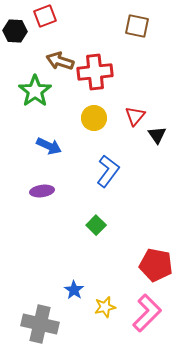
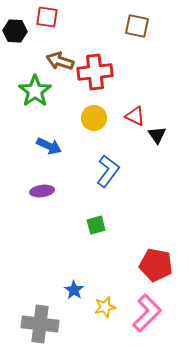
red square: moved 2 px right, 1 px down; rotated 30 degrees clockwise
red triangle: rotated 45 degrees counterclockwise
green square: rotated 30 degrees clockwise
gray cross: rotated 6 degrees counterclockwise
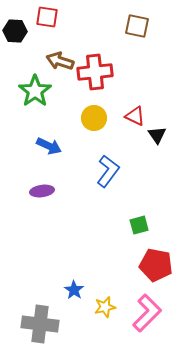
green square: moved 43 px right
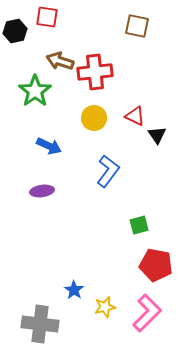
black hexagon: rotated 15 degrees counterclockwise
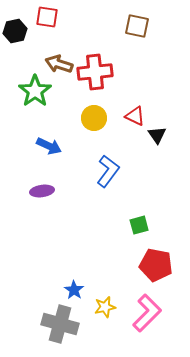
brown arrow: moved 1 px left, 3 px down
gray cross: moved 20 px right; rotated 9 degrees clockwise
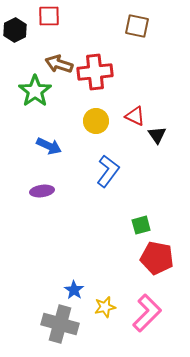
red square: moved 2 px right, 1 px up; rotated 10 degrees counterclockwise
black hexagon: moved 1 px up; rotated 15 degrees counterclockwise
yellow circle: moved 2 px right, 3 px down
green square: moved 2 px right
red pentagon: moved 1 px right, 7 px up
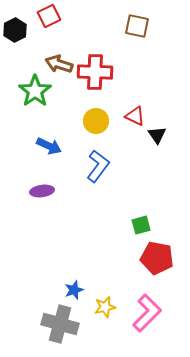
red square: rotated 25 degrees counterclockwise
red cross: rotated 8 degrees clockwise
blue L-shape: moved 10 px left, 5 px up
blue star: rotated 18 degrees clockwise
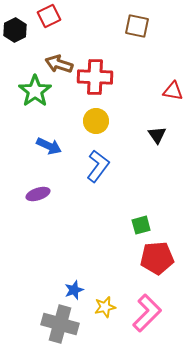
red cross: moved 5 px down
red triangle: moved 38 px right, 25 px up; rotated 15 degrees counterclockwise
purple ellipse: moved 4 px left, 3 px down; rotated 10 degrees counterclockwise
red pentagon: rotated 16 degrees counterclockwise
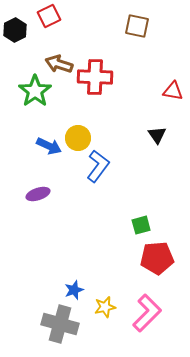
yellow circle: moved 18 px left, 17 px down
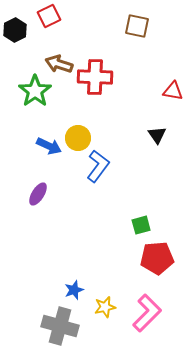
purple ellipse: rotated 40 degrees counterclockwise
gray cross: moved 2 px down
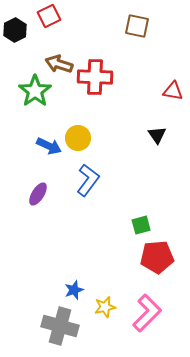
blue L-shape: moved 10 px left, 14 px down
red pentagon: moved 1 px up
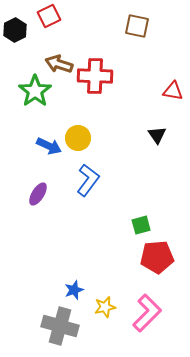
red cross: moved 1 px up
